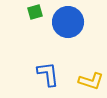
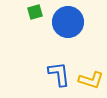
blue L-shape: moved 11 px right
yellow L-shape: moved 1 px up
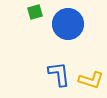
blue circle: moved 2 px down
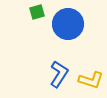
green square: moved 2 px right
blue L-shape: rotated 40 degrees clockwise
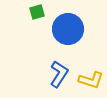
blue circle: moved 5 px down
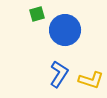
green square: moved 2 px down
blue circle: moved 3 px left, 1 px down
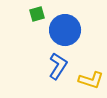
blue L-shape: moved 1 px left, 8 px up
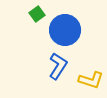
green square: rotated 21 degrees counterclockwise
